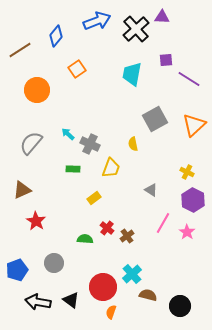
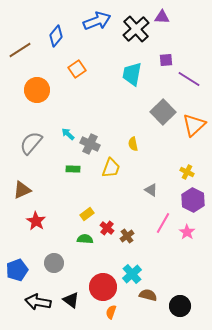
gray square: moved 8 px right, 7 px up; rotated 15 degrees counterclockwise
yellow rectangle: moved 7 px left, 16 px down
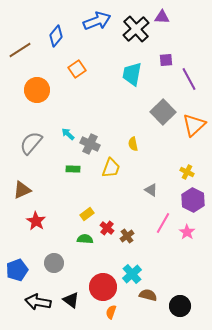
purple line: rotated 30 degrees clockwise
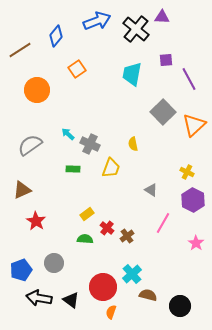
black cross: rotated 8 degrees counterclockwise
gray semicircle: moved 1 px left, 2 px down; rotated 15 degrees clockwise
pink star: moved 9 px right, 11 px down
blue pentagon: moved 4 px right
black arrow: moved 1 px right, 4 px up
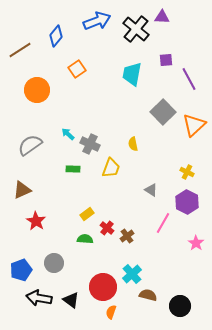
purple hexagon: moved 6 px left, 2 px down
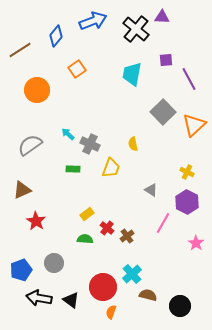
blue arrow: moved 4 px left
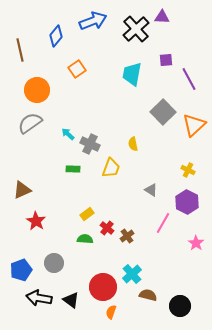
black cross: rotated 8 degrees clockwise
brown line: rotated 70 degrees counterclockwise
gray semicircle: moved 22 px up
yellow cross: moved 1 px right, 2 px up
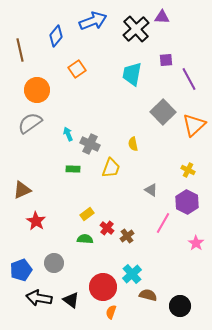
cyan arrow: rotated 24 degrees clockwise
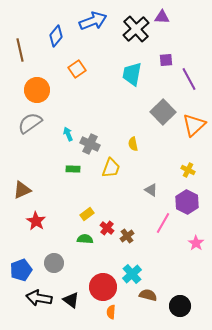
orange semicircle: rotated 16 degrees counterclockwise
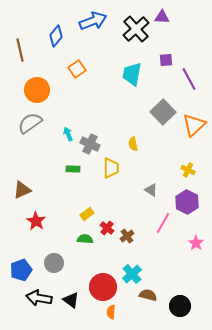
yellow trapezoid: rotated 20 degrees counterclockwise
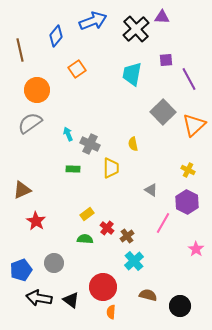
pink star: moved 6 px down
cyan cross: moved 2 px right, 13 px up
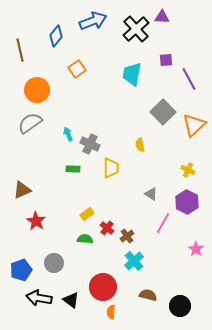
yellow semicircle: moved 7 px right, 1 px down
gray triangle: moved 4 px down
